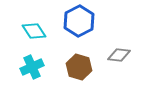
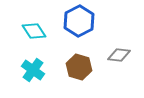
cyan cross: moved 1 px right, 3 px down; rotated 30 degrees counterclockwise
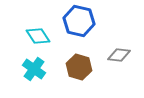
blue hexagon: rotated 20 degrees counterclockwise
cyan diamond: moved 4 px right, 5 px down
cyan cross: moved 1 px right, 1 px up
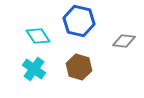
gray diamond: moved 5 px right, 14 px up
